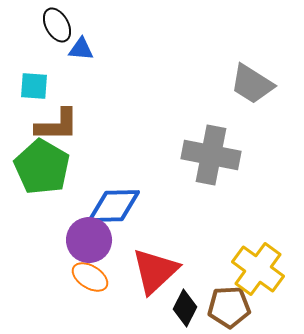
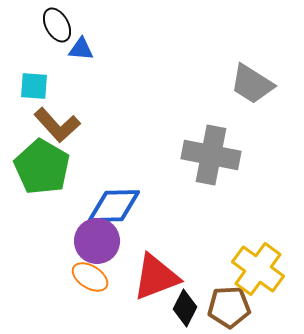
brown L-shape: rotated 48 degrees clockwise
purple circle: moved 8 px right, 1 px down
red triangle: moved 1 px right, 6 px down; rotated 22 degrees clockwise
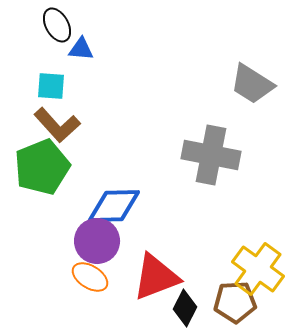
cyan square: moved 17 px right
green pentagon: rotated 20 degrees clockwise
brown pentagon: moved 6 px right, 5 px up
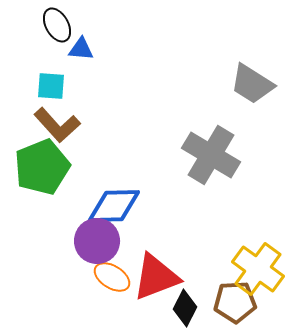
gray cross: rotated 20 degrees clockwise
orange ellipse: moved 22 px right
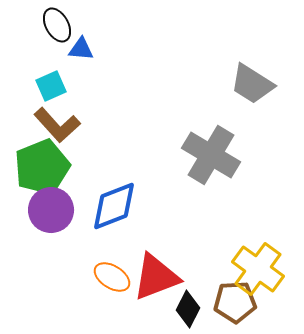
cyan square: rotated 28 degrees counterclockwise
blue diamond: rotated 20 degrees counterclockwise
purple circle: moved 46 px left, 31 px up
black diamond: moved 3 px right, 1 px down
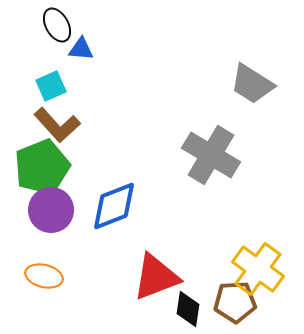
orange ellipse: moved 68 px left, 1 px up; rotated 18 degrees counterclockwise
black diamond: rotated 18 degrees counterclockwise
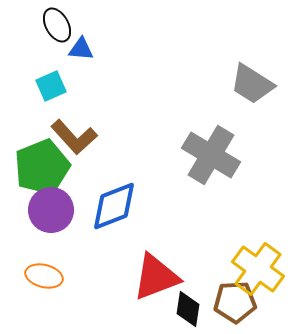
brown L-shape: moved 17 px right, 12 px down
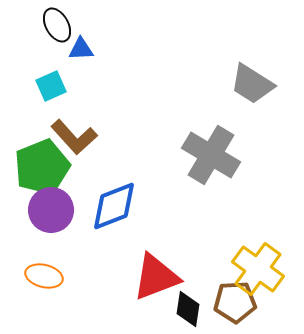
blue triangle: rotated 8 degrees counterclockwise
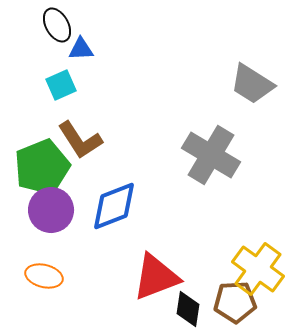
cyan square: moved 10 px right, 1 px up
brown L-shape: moved 6 px right, 3 px down; rotated 9 degrees clockwise
